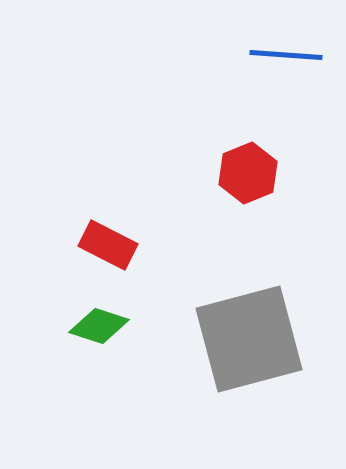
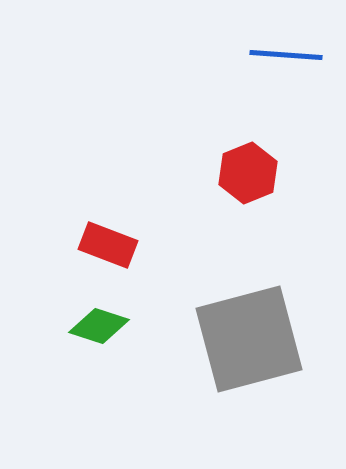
red rectangle: rotated 6 degrees counterclockwise
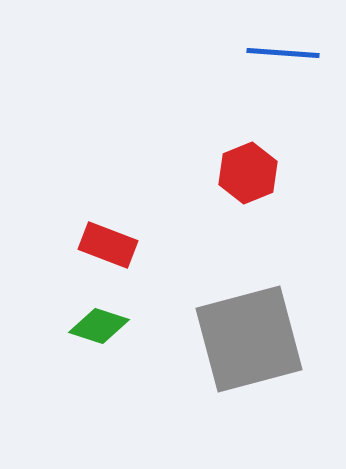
blue line: moved 3 px left, 2 px up
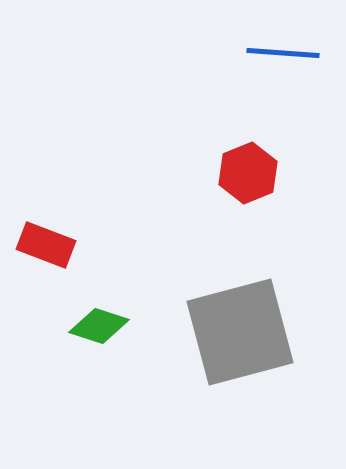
red rectangle: moved 62 px left
gray square: moved 9 px left, 7 px up
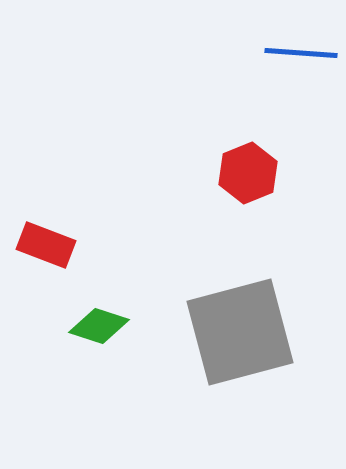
blue line: moved 18 px right
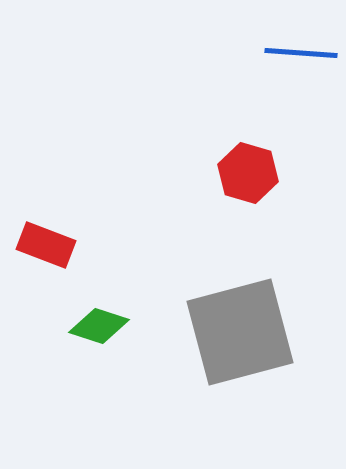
red hexagon: rotated 22 degrees counterclockwise
